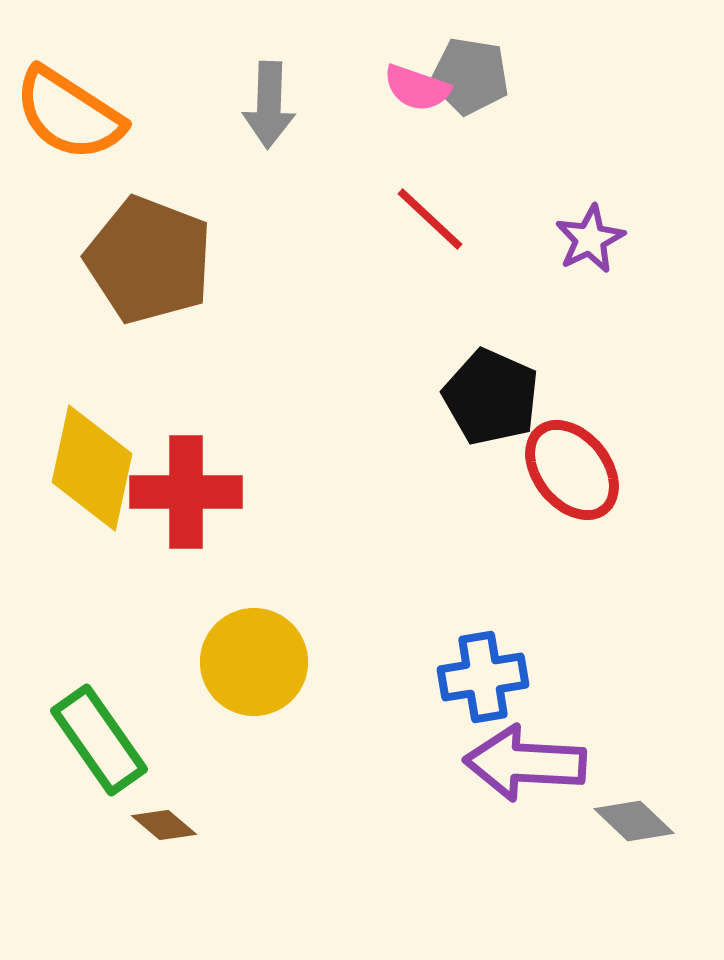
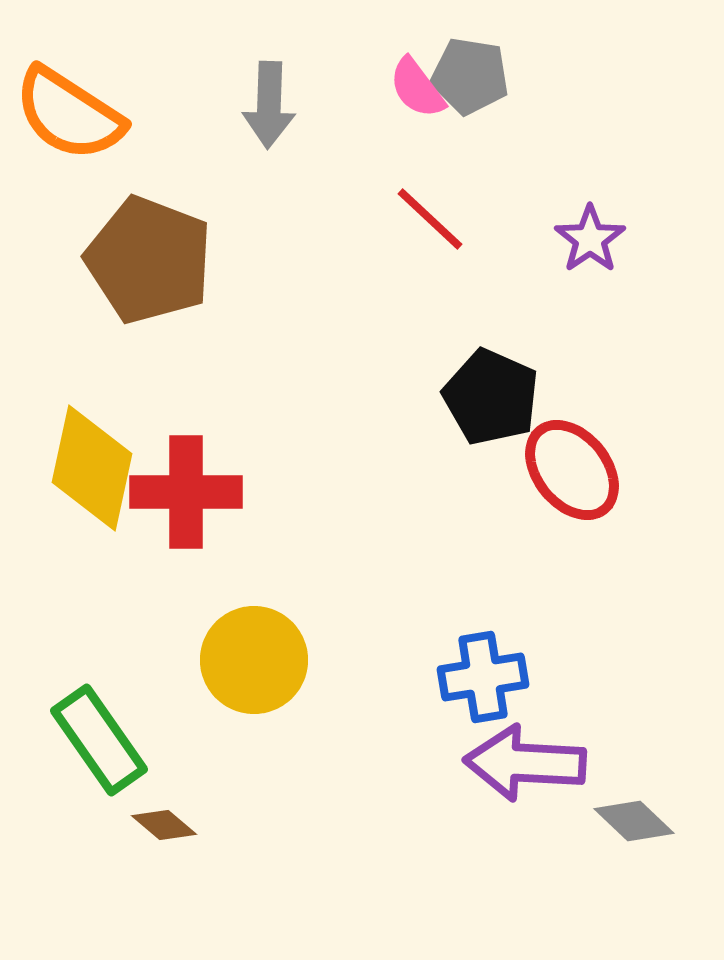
pink semicircle: rotated 34 degrees clockwise
purple star: rotated 8 degrees counterclockwise
yellow circle: moved 2 px up
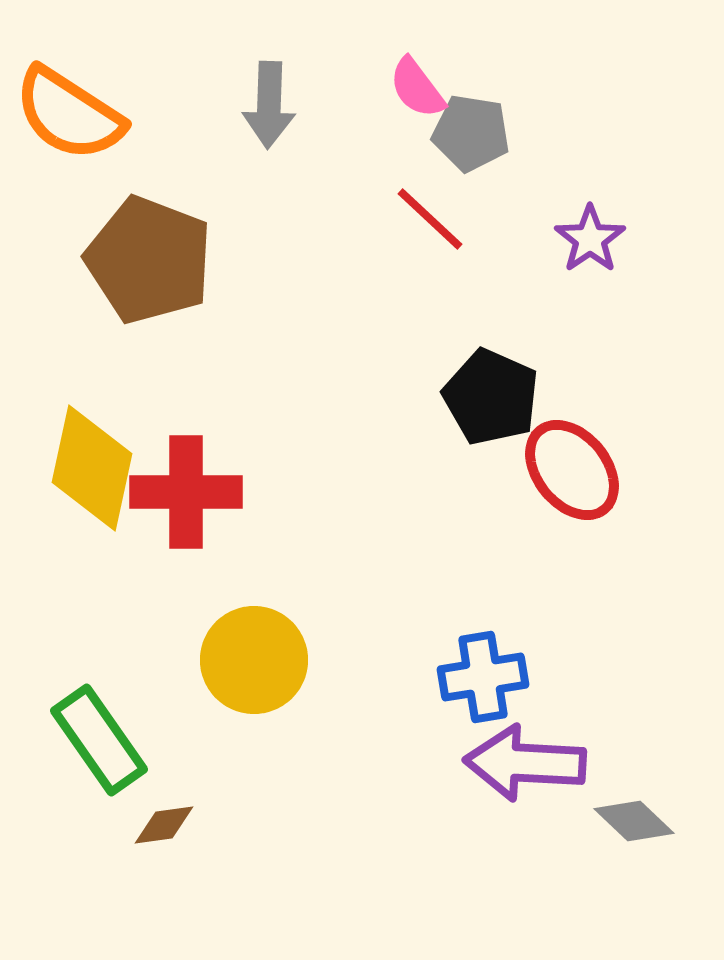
gray pentagon: moved 1 px right, 57 px down
brown diamond: rotated 48 degrees counterclockwise
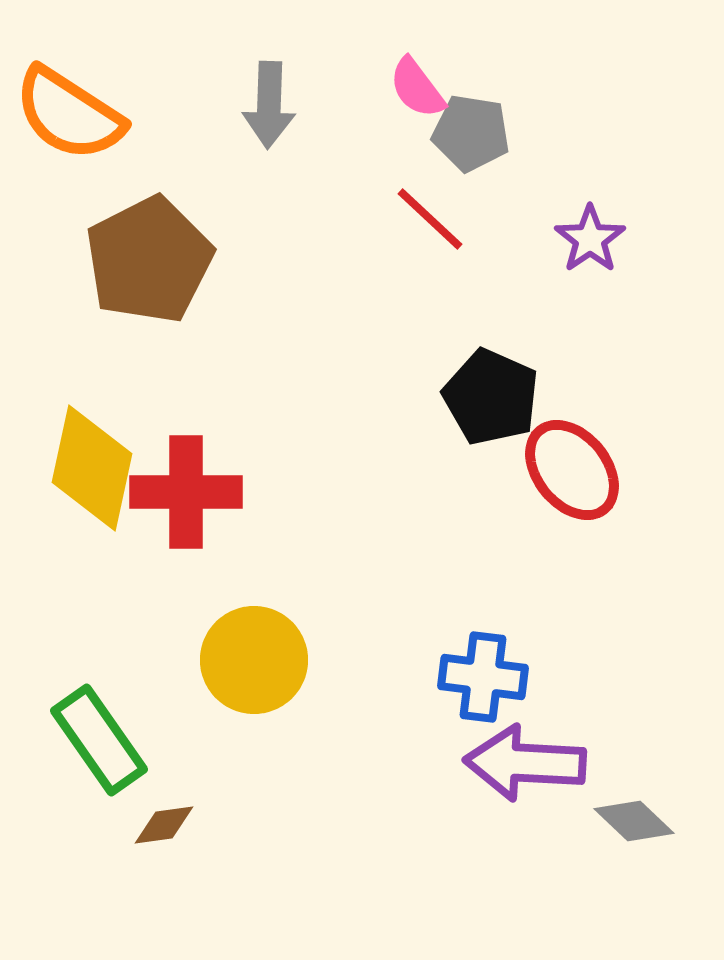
brown pentagon: rotated 24 degrees clockwise
blue cross: rotated 16 degrees clockwise
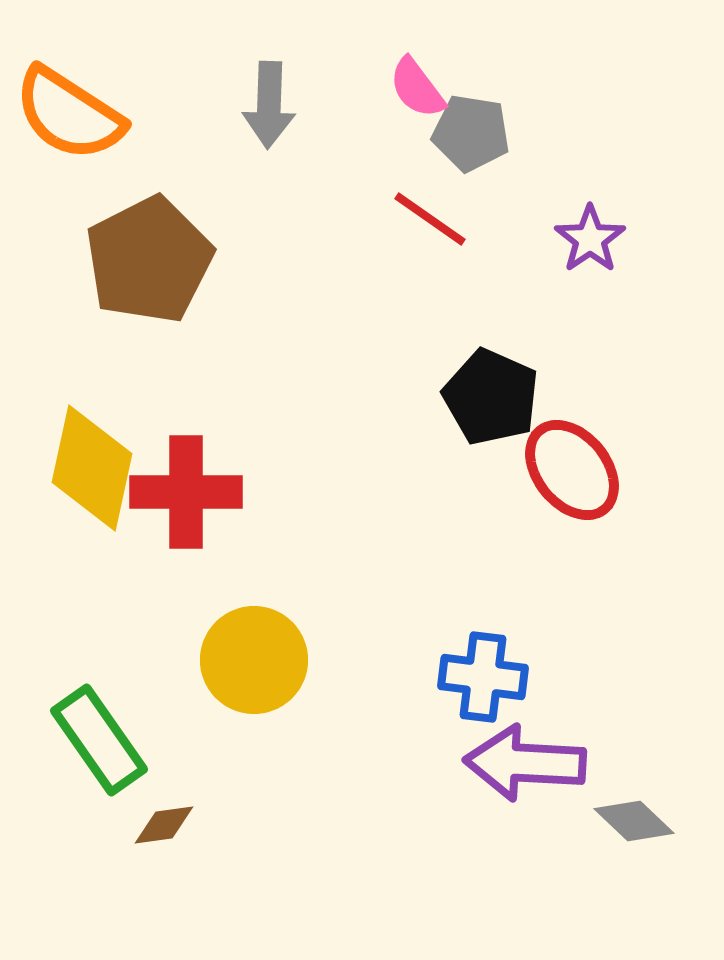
red line: rotated 8 degrees counterclockwise
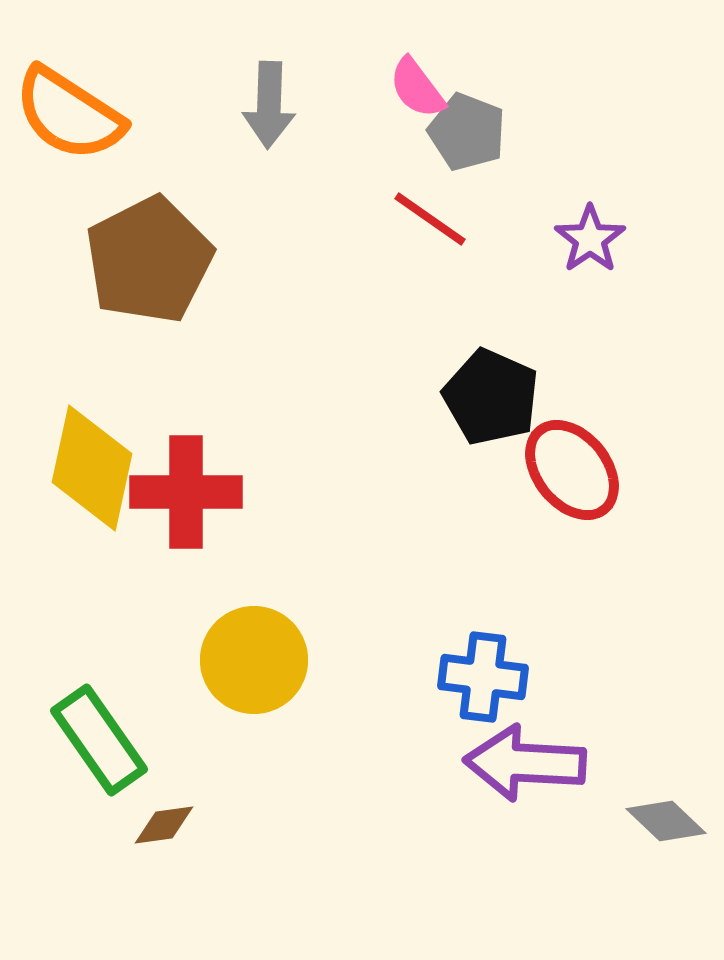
gray pentagon: moved 4 px left, 1 px up; rotated 12 degrees clockwise
gray diamond: moved 32 px right
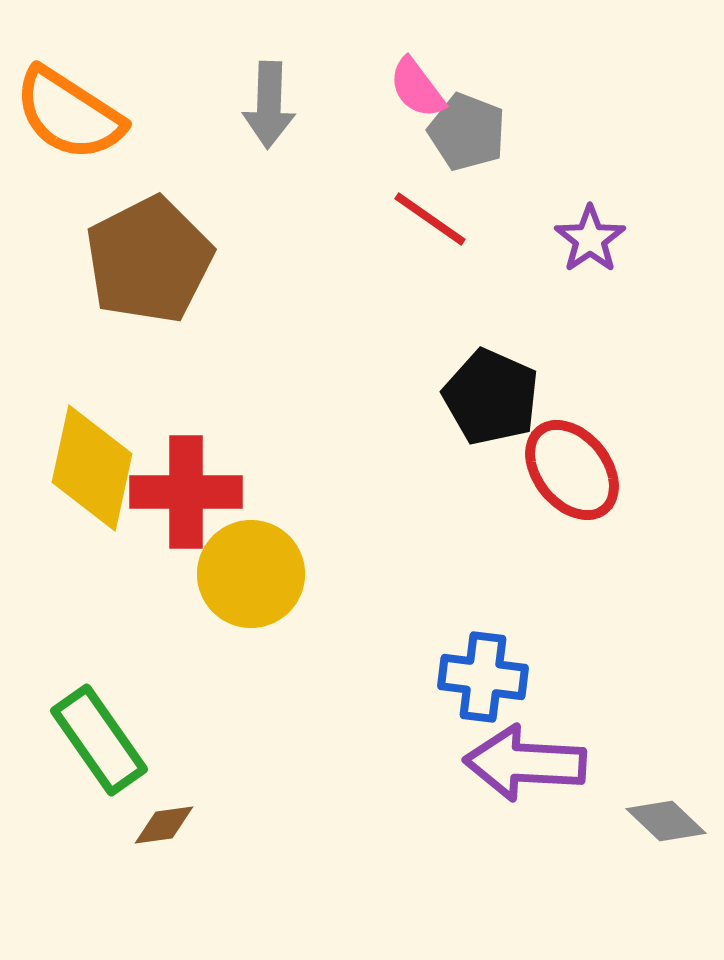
yellow circle: moved 3 px left, 86 px up
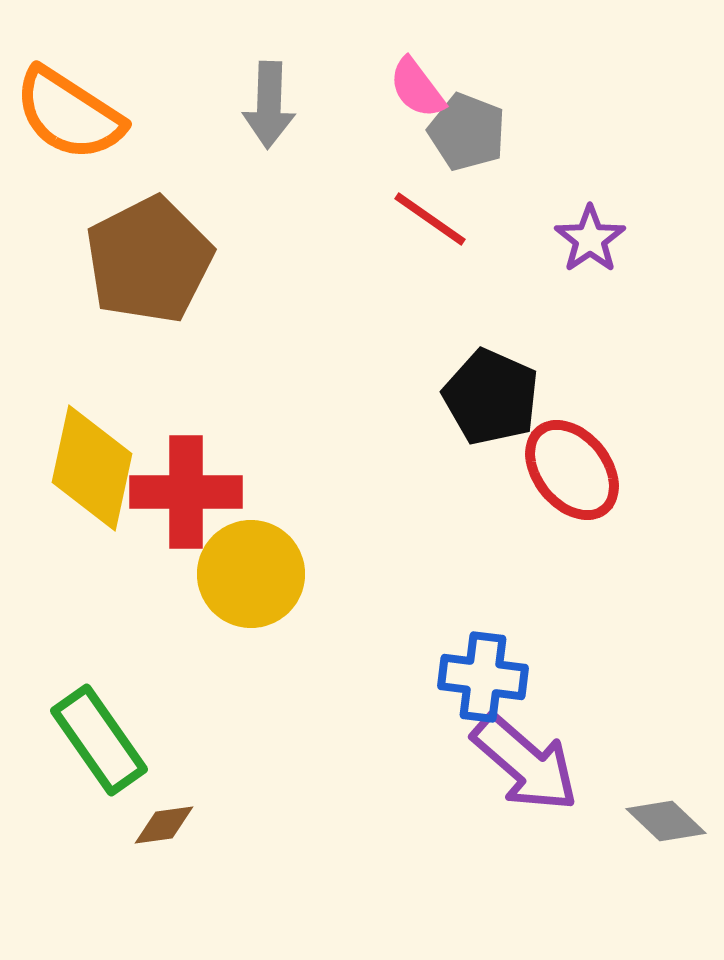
purple arrow: rotated 142 degrees counterclockwise
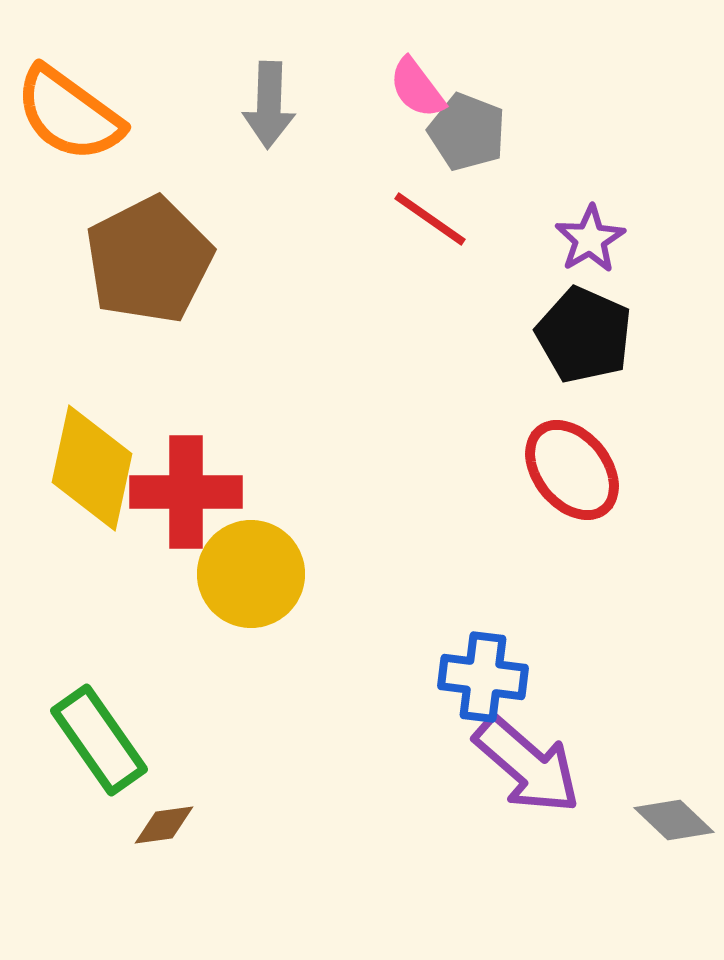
orange semicircle: rotated 3 degrees clockwise
purple star: rotated 4 degrees clockwise
black pentagon: moved 93 px right, 62 px up
purple arrow: moved 2 px right, 2 px down
gray diamond: moved 8 px right, 1 px up
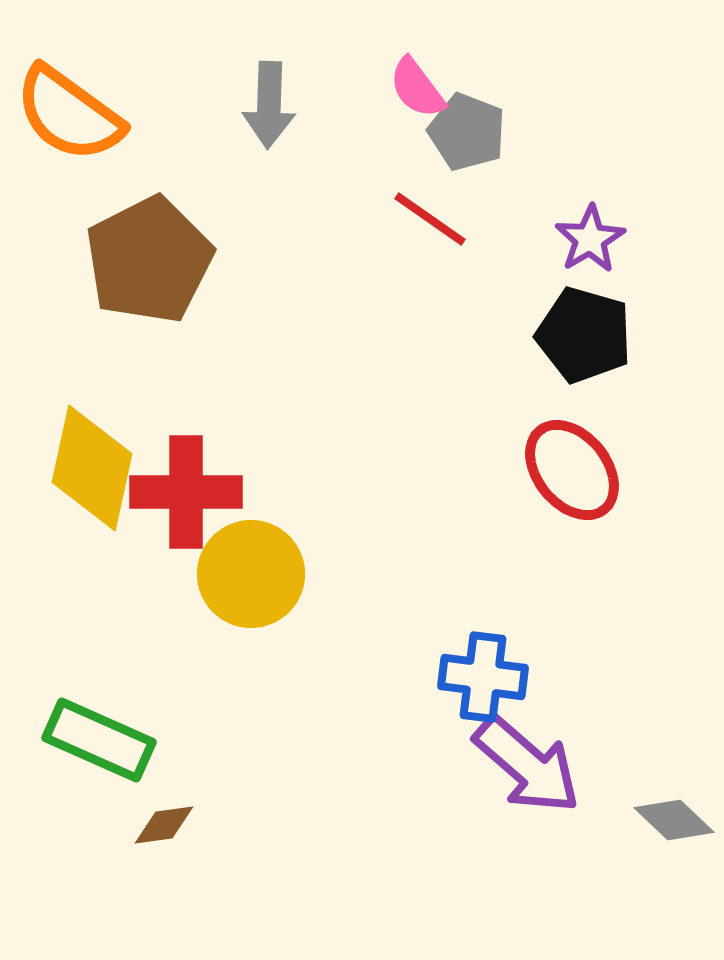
black pentagon: rotated 8 degrees counterclockwise
green rectangle: rotated 31 degrees counterclockwise
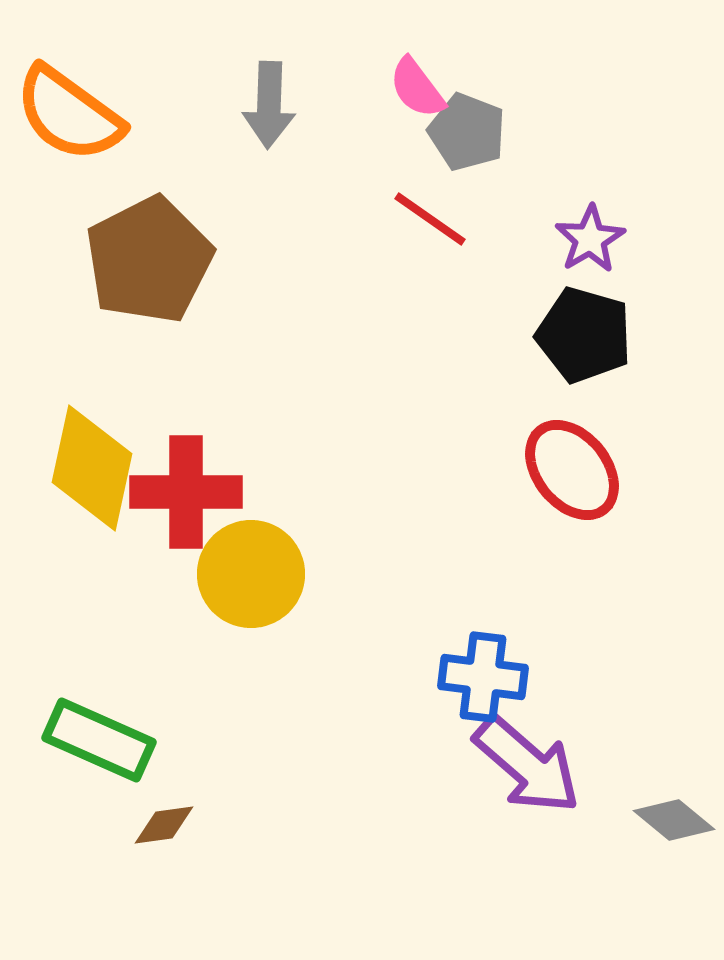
gray diamond: rotated 4 degrees counterclockwise
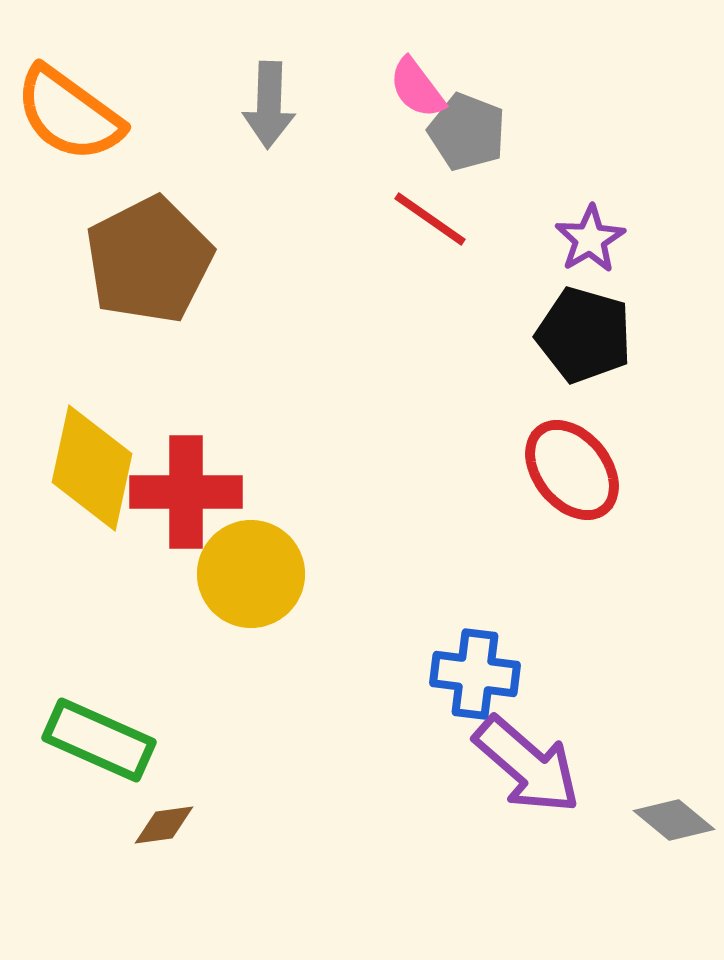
blue cross: moved 8 px left, 3 px up
